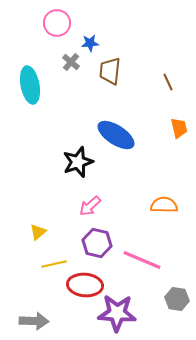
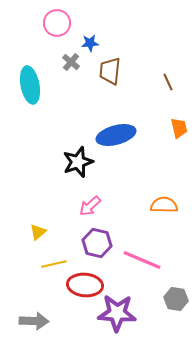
blue ellipse: rotated 48 degrees counterclockwise
gray hexagon: moved 1 px left
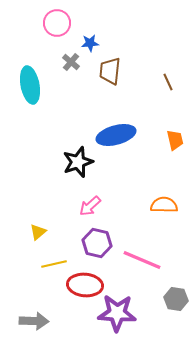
orange trapezoid: moved 4 px left, 12 px down
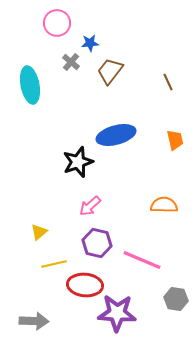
brown trapezoid: rotated 32 degrees clockwise
yellow triangle: moved 1 px right
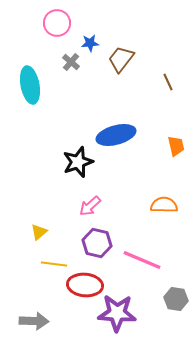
brown trapezoid: moved 11 px right, 12 px up
orange trapezoid: moved 1 px right, 6 px down
yellow line: rotated 20 degrees clockwise
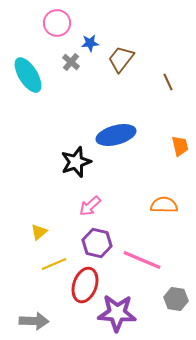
cyan ellipse: moved 2 px left, 10 px up; rotated 21 degrees counterclockwise
orange trapezoid: moved 4 px right
black star: moved 2 px left
yellow line: rotated 30 degrees counterclockwise
red ellipse: rotated 76 degrees counterclockwise
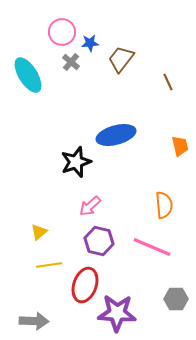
pink circle: moved 5 px right, 9 px down
orange semicircle: rotated 84 degrees clockwise
purple hexagon: moved 2 px right, 2 px up
pink line: moved 10 px right, 13 px up
yellow line: moved 5 px left, 1 px down; rotated 15 degrees clockwise
gray hexagon: rotated 10 degrees counterclockwise
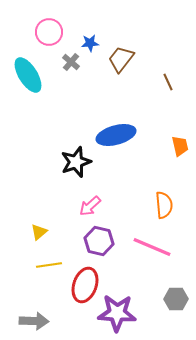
pink circle: moved 13 px left
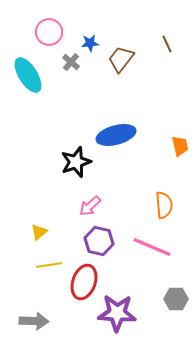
brown line: moved 1 px left, 38 px up
red ellipse: moved 1 px left, 3 px up
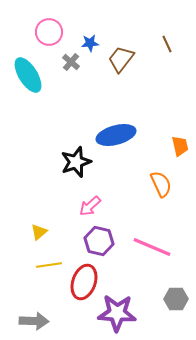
orange semicircle: moved 3 px left, 21 px up; rotated 20 degrees counterclockwise
